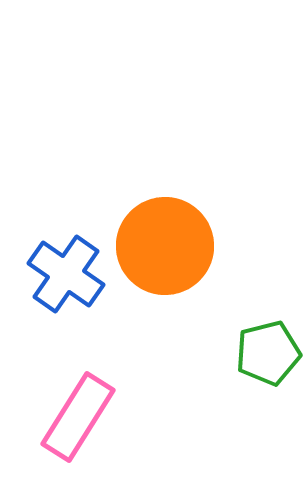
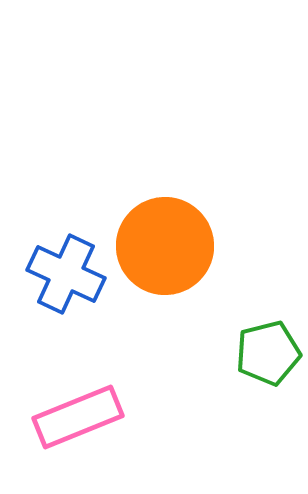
blue cross: rotated 10 degrees counterclockwise
pink rectangle: rotated 36 degrees clockwise
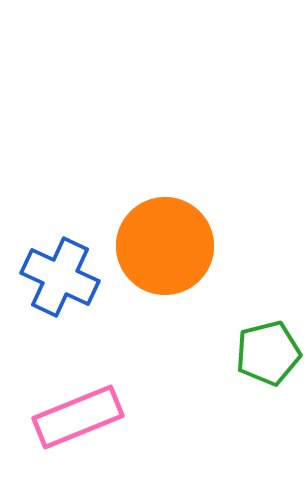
blue cross: moved 6 px left, 3 px down
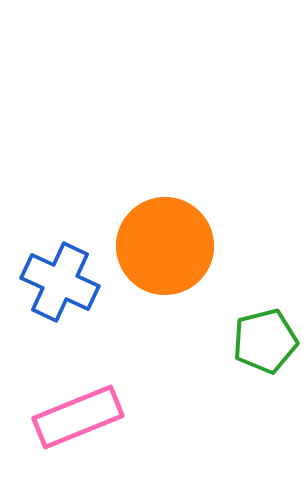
blue cross: moved 5 px down
green pentagon: moved 3 px left, 12 px up
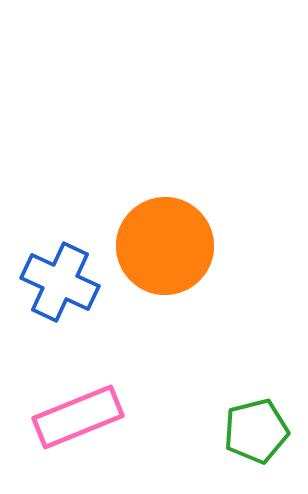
green pentagon: moved 9 px left, 90 px down
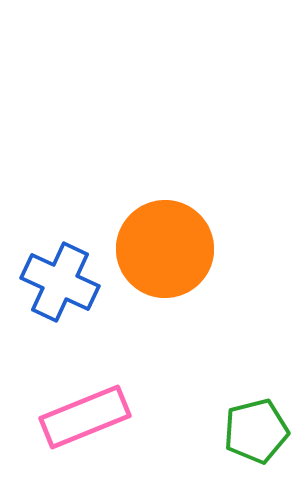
orange circle: moved 3 px down
pink rectangle: moved 7 px right
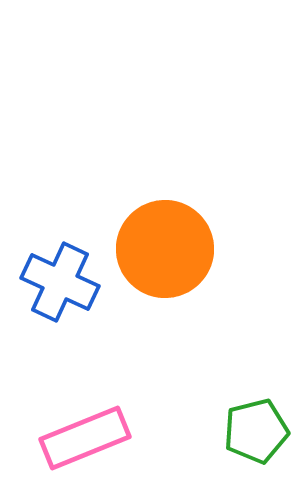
pink rectangle: moved 21 px down
